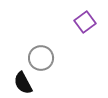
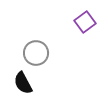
gray circle: moved 5 px left, 5 px up
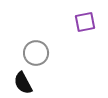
purple square: rotated 25 degrees clockwise
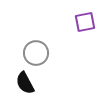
black semicircle: moved 2 px right
